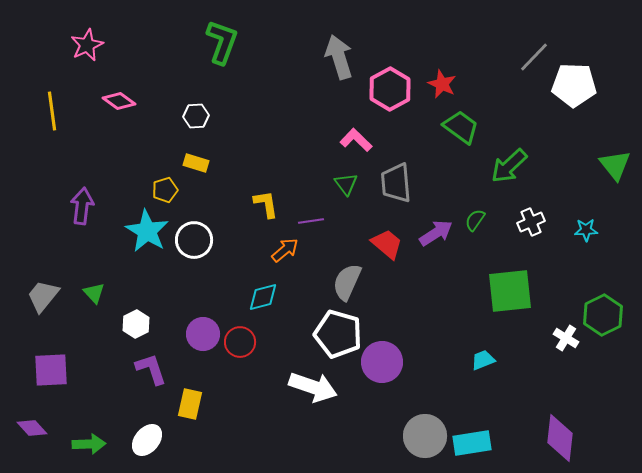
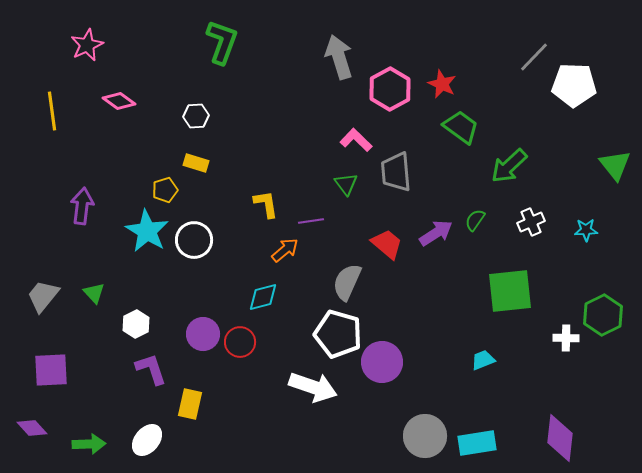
gray trapezoid at (396, 183): moved 11 px up
white cross at (566, 338): rotated 30 degrees counterclockwise
cyan rectangle at (472, 443): moved 5 px right
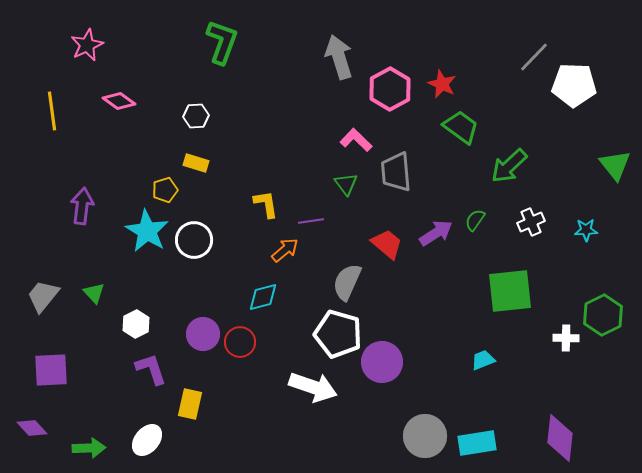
green arrow at (89, 444): moved 4 px down
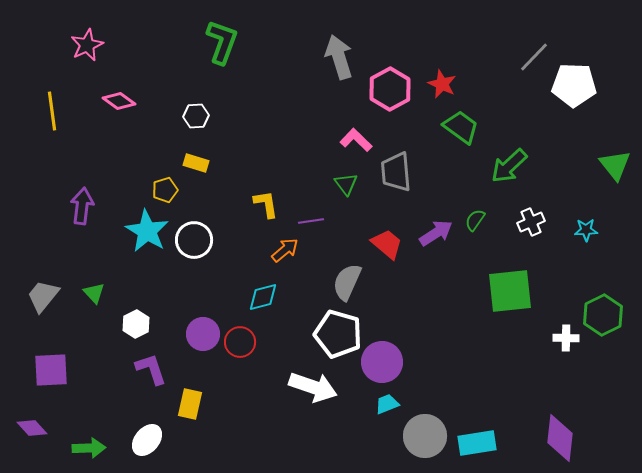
cyan trapezoid at (483, 360): moved 96 px left, 44 px down
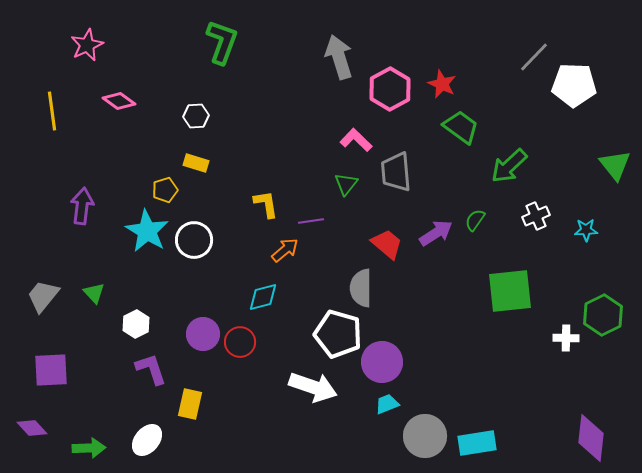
green triangle at (346, 184): rotated 15 degrees clockwise
white cross at (531, 222): moved 5 px right, 6 px up
gray semicircle at (347, 282): moved 14 px right, 6 px down; rotated 24 degrees counterclockwise
purple diamond at (560, 438): moved 31 px right
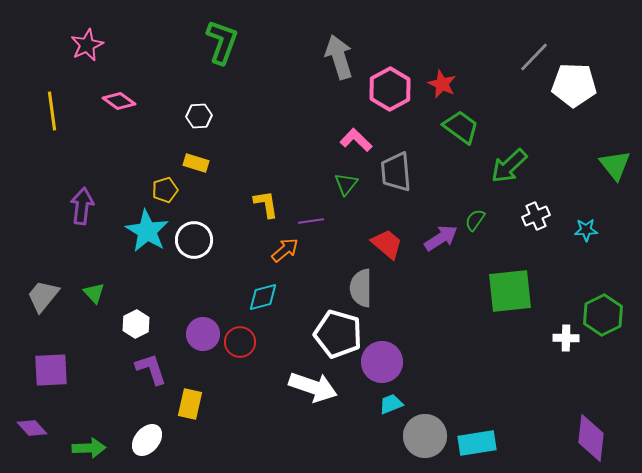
white hexagon at (196, 116): moved 3 px right
purple arrow at (436, 233): moved 5 px right, 5 px down
cyan trapezoid at (387, 404): moved 4 px right
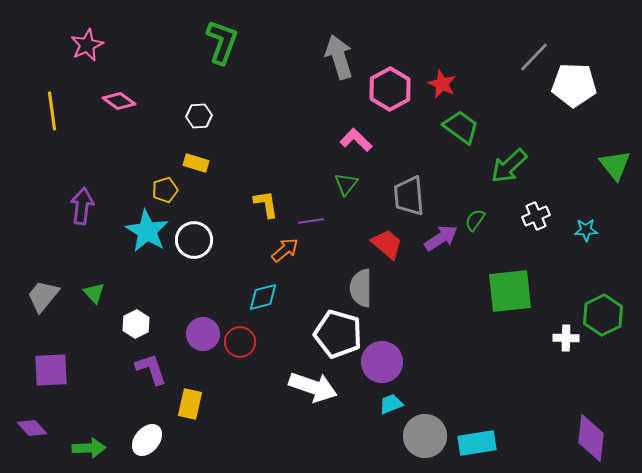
gray trapezoid at (396, 172): moved 13 px right, 24 px down
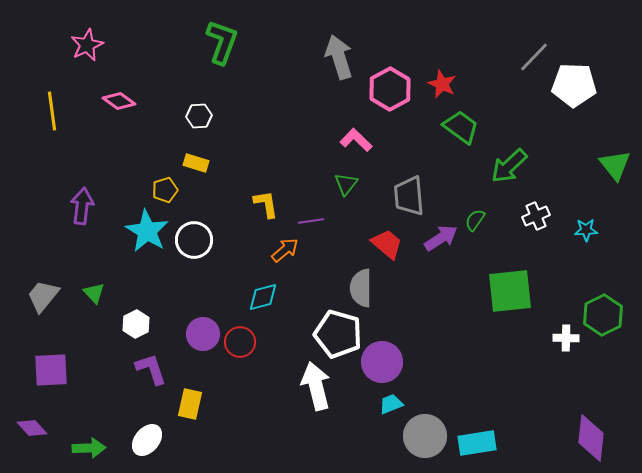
white arrow at (313, 387): moved 3 px right, 1 px up; rotated 123 degrees counterclockwise
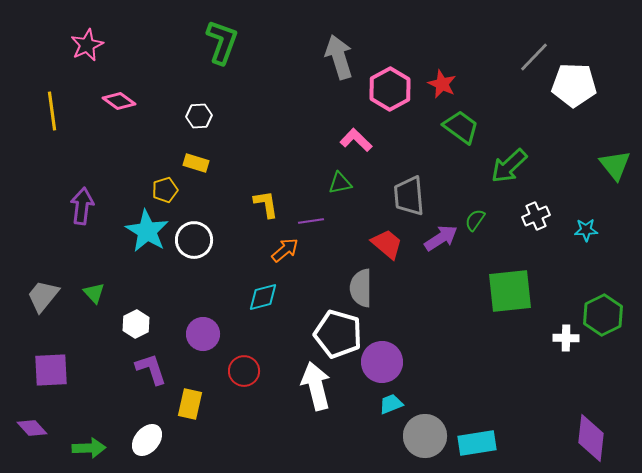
green triangle at (346, 184): moved 6 px left, 1 px up; rotated 40 degrees clockwise
red circle at (240, 342): moved 4 px right, 29 px down
